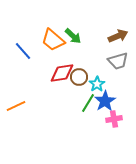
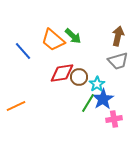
brown arrow: rotated 54 degrees counterclockwise
blue star: moved 2 px left, 2 px up
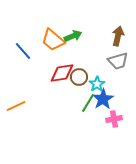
green arrow: rotated 66 degrees counterclockwise
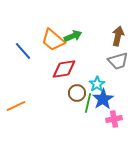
red diamond: moved 2 px right, 4 px up
brown circle: moved 2 px left, 16 px down
green line: rotated 18 degrees counterclockwise
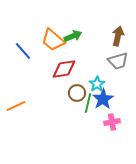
pink cross: moved 2 px left, 3 px down
